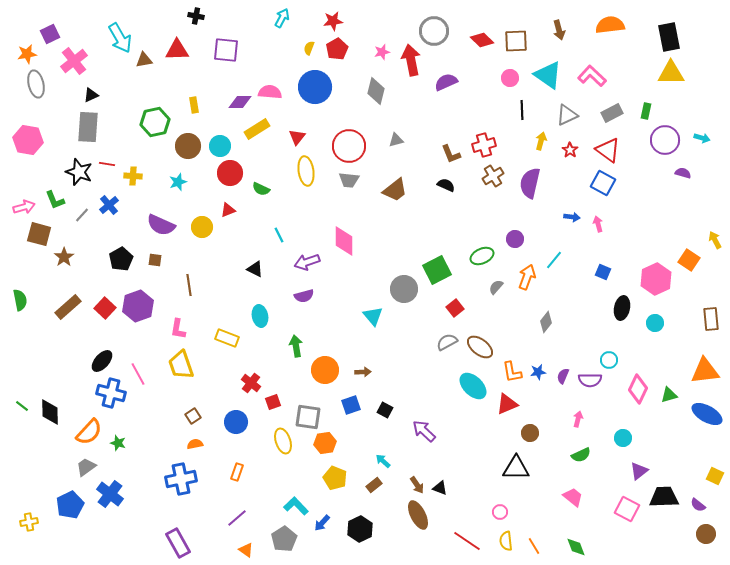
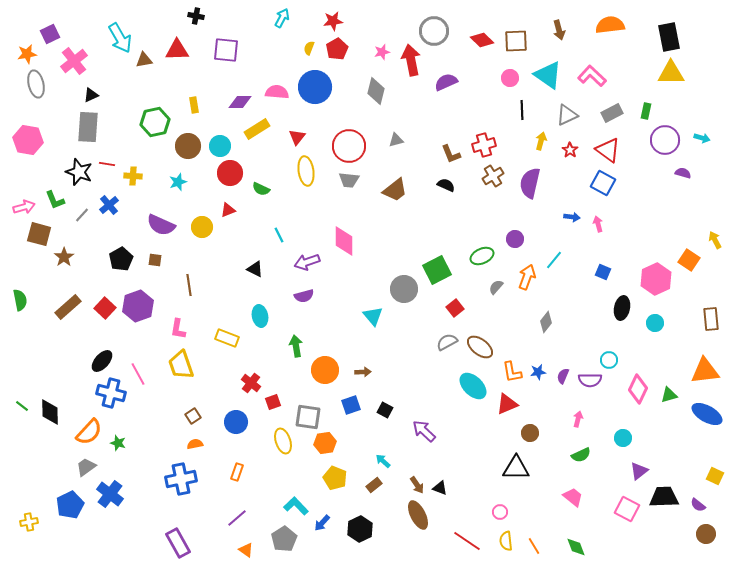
pink semicircle at (270, 92): moved 7 px right
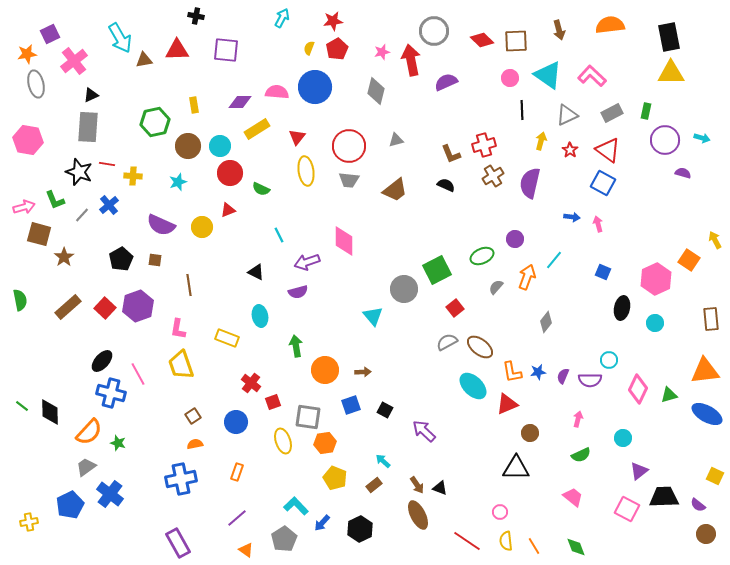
black triangle at (255, 269): moved 1 px right, 3 px down
purple semicircle at (304, 296): moved 6 px left, 4 px up
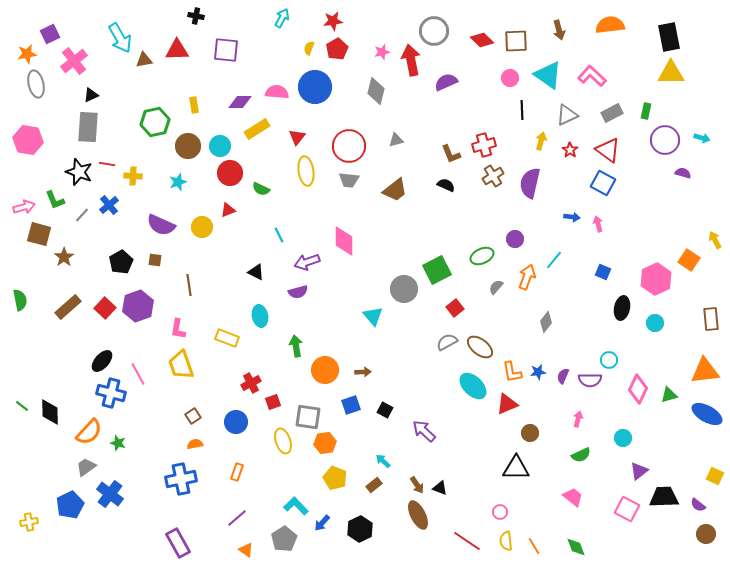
black pentagon at (121, 259): moved 3 px down
red cross at (251, 383): rotated 24 degrees clockwise
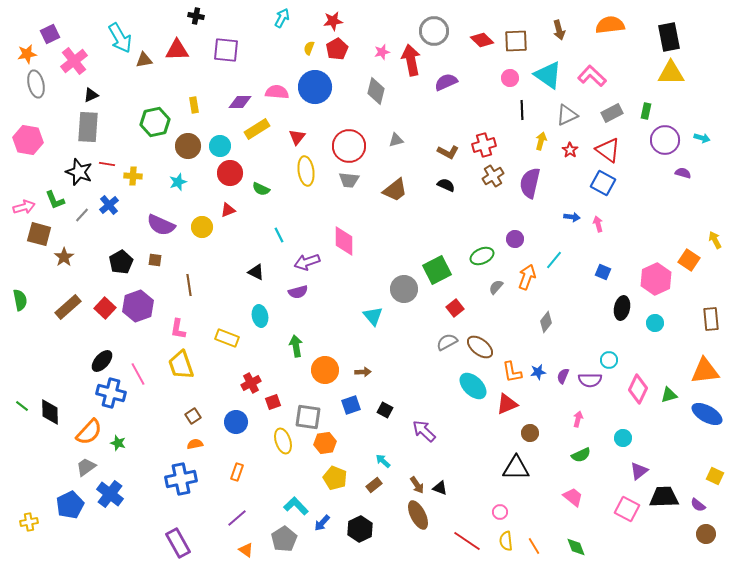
brown L-shape at (451, 154): moved 3 px left, 2 px up; rotated 40 degrees counterclockwise
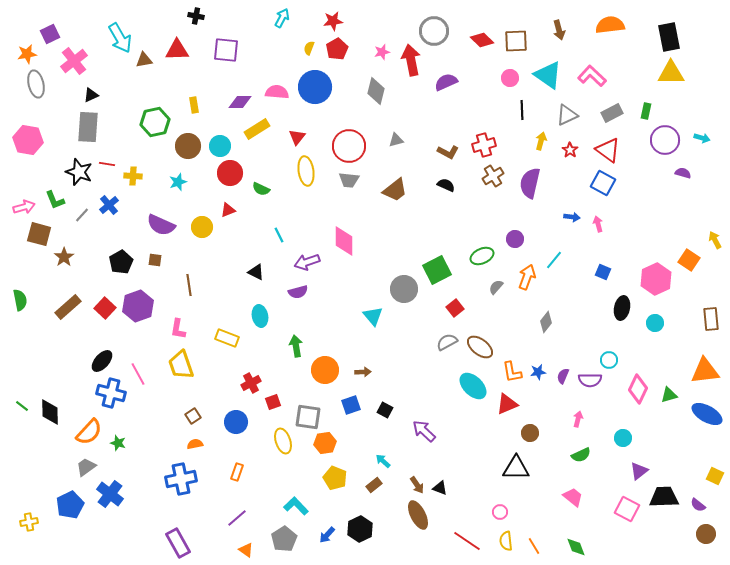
blue arrow at (322, 523): moved 5 px right, 12 px down
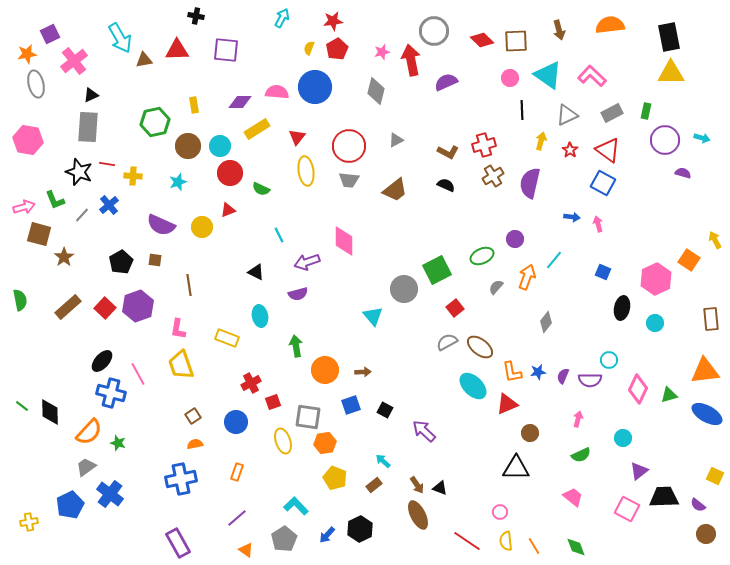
gray triangle at (396, 140): rotated 14 degrees counterclockwise
purple semicircle at (298, 292): moved 2 px down
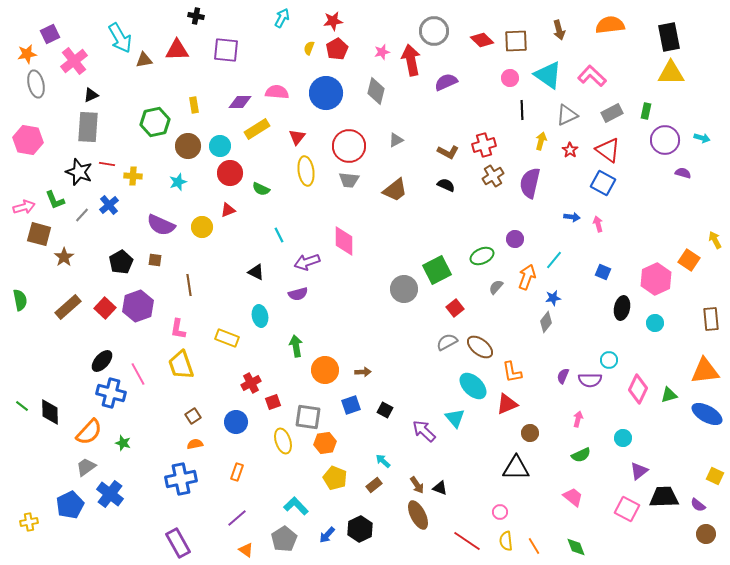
blue circle at (315, 87): moved 11 px right, 6 px down
cyan triangle at (373, 316): moved 82 px right, 102 px down
blue star at (538, 372): moved 15 px right, 74 px up
green star at (118, 443): moved 5 px right
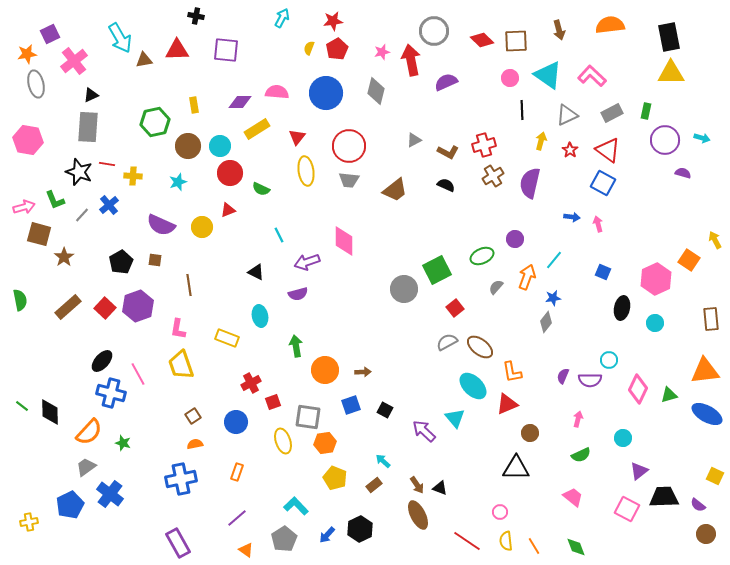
gray triangle at (396, 140): moved 18 px right
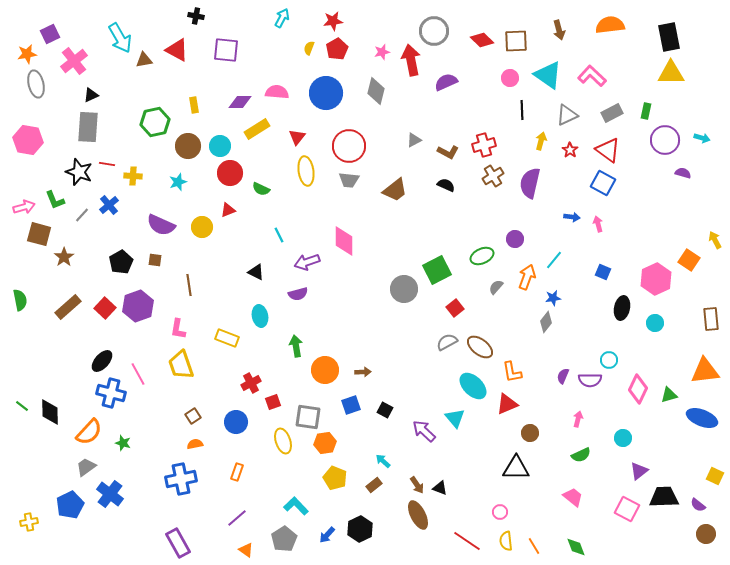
red triangle at (177, 50): rotated 30 degrees clockwise
blue ellipse at (707, 414): moved 5 px left, 4 px down; rotated 8 degrees counterclockwise
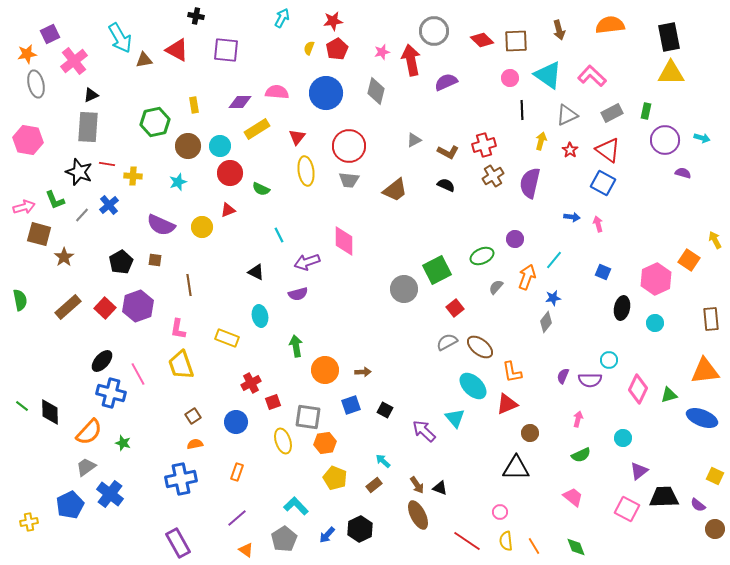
brown circle at (706, 534): moved 9 px right, 5 px up
